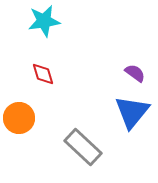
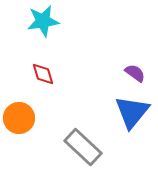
cyan star: moved 1 px left
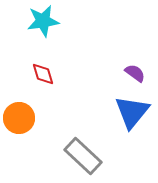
gray rectangle: moved 9 px down
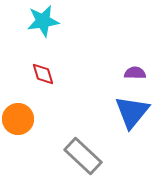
purple semicircle: rotated 35 degrees counterclockwise
orange circle: moved 1 px left, 1 px down
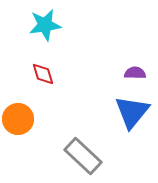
cyan star: moved 2 px right, 4 px down
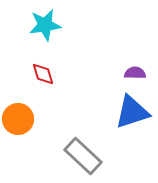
blue triangle: rotated 33 degrees clockwise
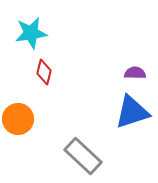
cyan star: moved 14 px left, 8 px down
red diamond: moved 1 px right, 2 px up; rotated 30 degrees clockwise
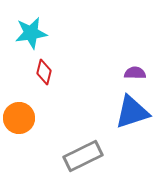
orange circle: moved 1 px right, 1 px up
gray rectangle: rotated 69 degrees counterclockwise
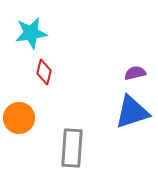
purple semicircle: rotated 15 degrees counterclockwise
gray rectangle: moved 11 px left, 8 px up; rotated 60 degrees counterclockwise
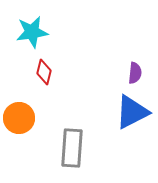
cyan star: moved 1 px right, 1 px up
purple semicircle: rotated 110 degrees clockwise
blue triangle: rotated 9 degrees counterclockwise
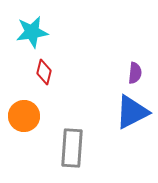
orange circle: moved 5 px right, 2 px up
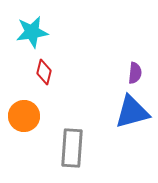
blue triangle: rotated 12 degrees clockwise
